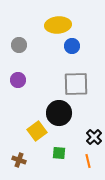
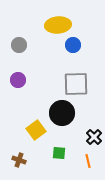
blue circle: moved 1 px right, 1 px up
black circle: moved 3 px right
yellow square: moved 1 px left, 1 px up
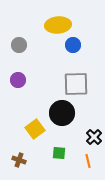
yellow square: moved 1 px left, 1 px up
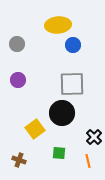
gray circle: moved 2 px left, 1 px up
gray square: moved 4 px left
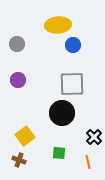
yellow square: moved 10 px left, 7 px down
orange line: moved 1 px down
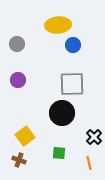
orange line: moved 1 px right, 1 px down
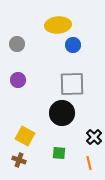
yellow square: rotated 24 degrees counterclockwise
